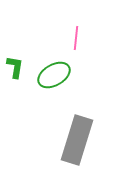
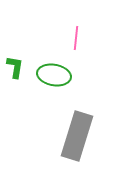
green ellipse: rotated 40 degrees clockwise
gray rectangle: moved 4 px up
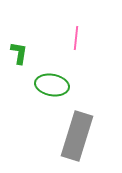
green L-shape: moved 4 px right, 14 px up
green ellipse: moved 2 px left, 10 px down
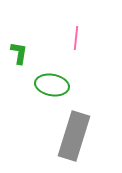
gray rectangle: moved 3 px left
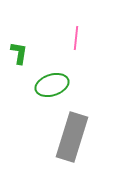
green ellipse: rotated 28 degrees counterclockwise
gray rectangle: moved 2 px left, 1 px down
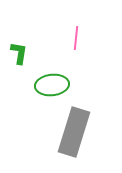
green ellipse: rotated 12 degrees clockwise
gray rectangle: moved 2 px right, 5 px up
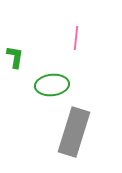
green L-shape: moved 4 px left, 4 px down
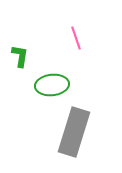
pink line: rotated 25 degrees counterclockwise
green L-shape: moved 5 px right, 1 px up
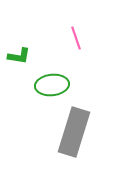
green L-shape: moved 1 px left; rotated 90 degrees clockwise
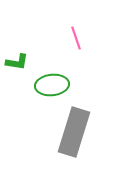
green L-shape: moved 2 px left, 6 px down
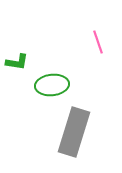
pink line: moved 22 px right, 4 px down
